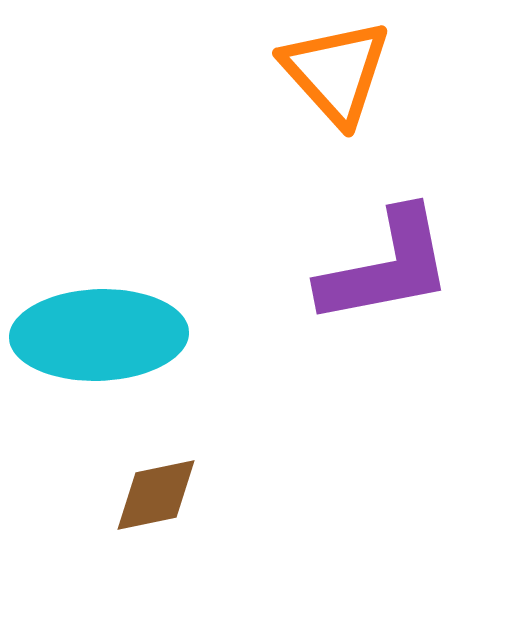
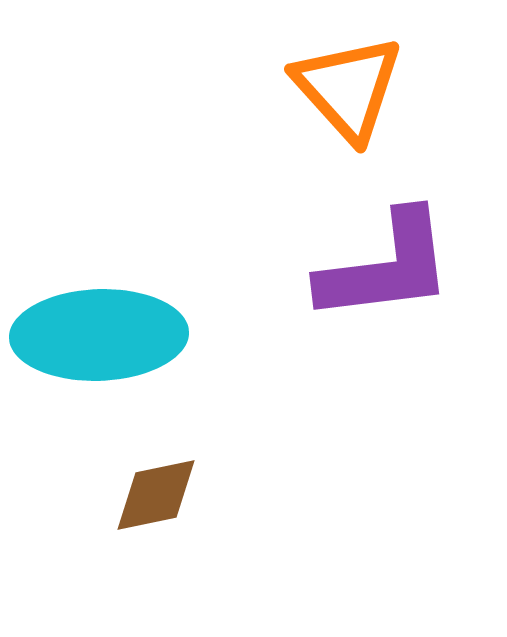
orange triangle: moved 12 px right, 16 px down
purple L-shape: rotated 4 degrees clockwise
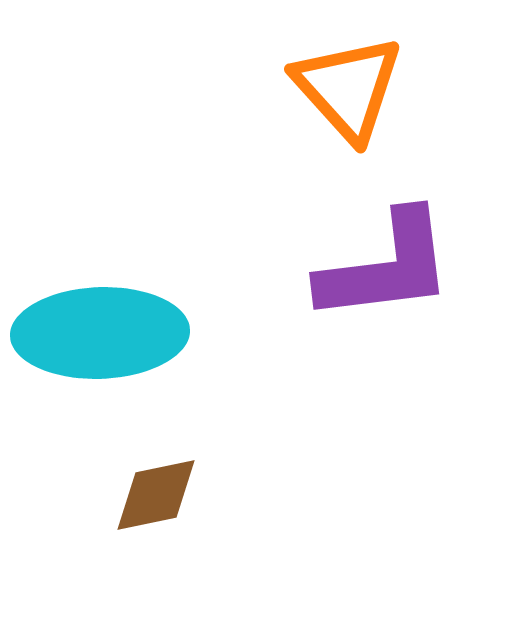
cyan ellipse: moved 1 px right, 2 px up
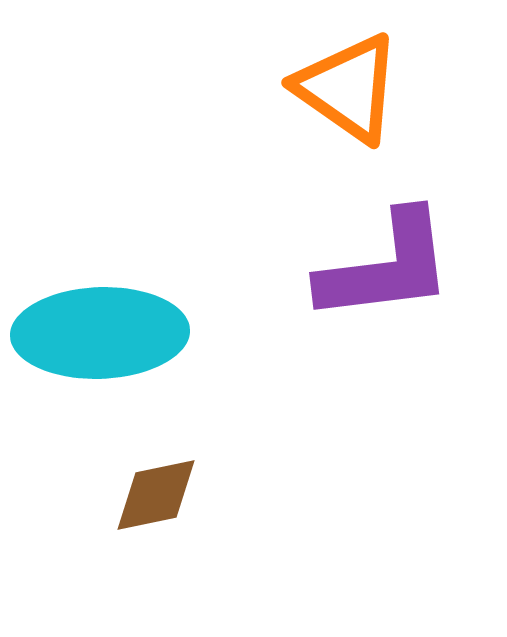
orange triangle: rotated 13 degrees counterclockwise
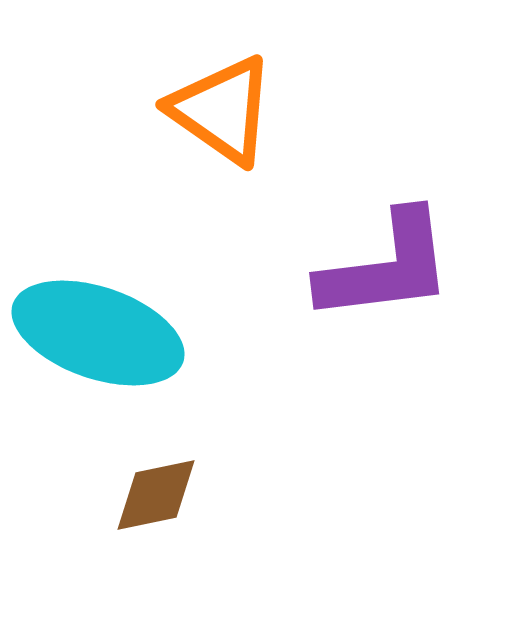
orange triangle: moved 126 px left, 22 px down
cyan ellipse: moved 2 px left; rotated 21 degrees clockwise
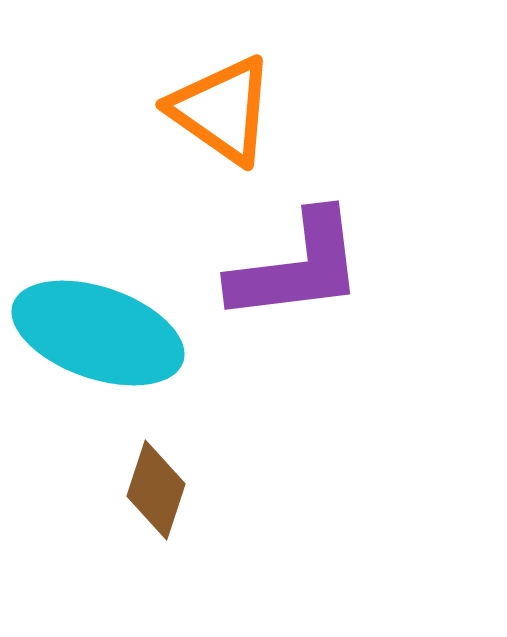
purple L-shape: moved 89 px left
brown diamond: moved 5 px up; rotated 60 degrees counterclockwise
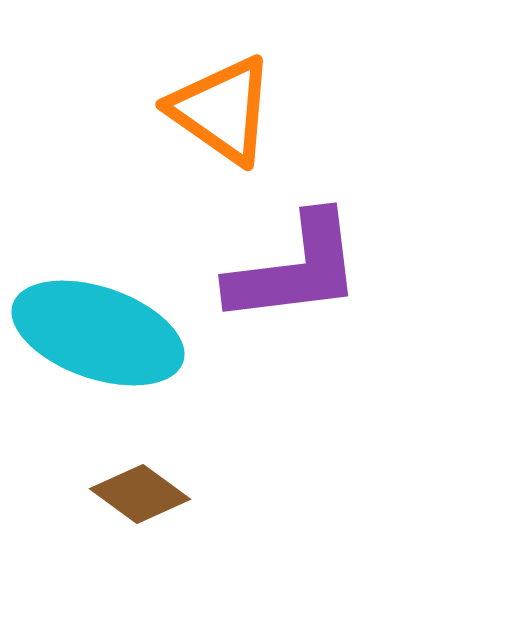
purple L-shape: moved 2 px left, 2 px down
brown diamond: moved 16 px left, 4 px down; rotated 72 degrees counterclockwise
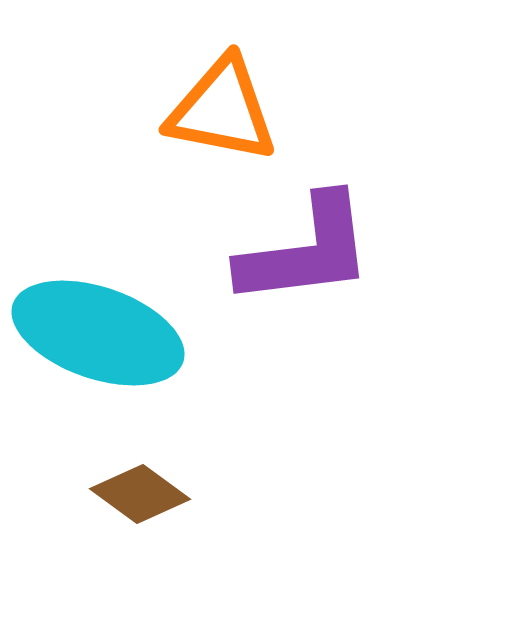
orange triangle: rotated 24 degrees counterclockwise
purple L-shape: moved 11 px right, 18 px up
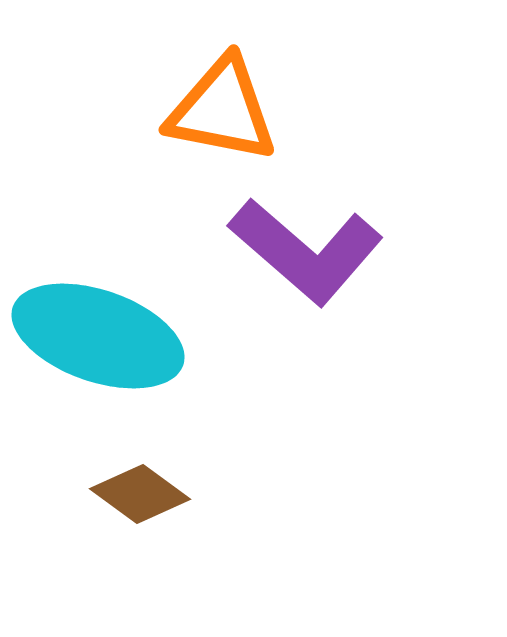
purple L-shape: rotated 48 degrees clockwise
cyan ellipse: moved 3 px down
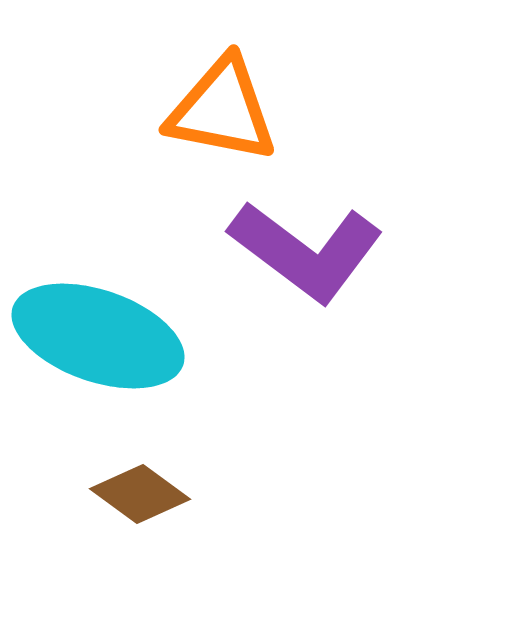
purple L-shape: rotated 4 degrees counterclockwise
